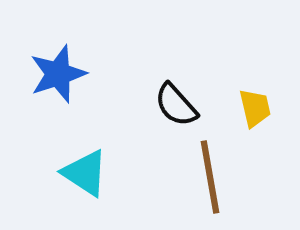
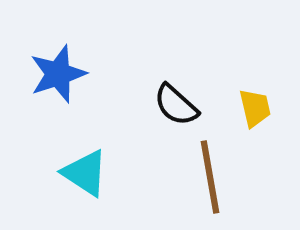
black semicircle: rotated 6 degrees counterclockwise
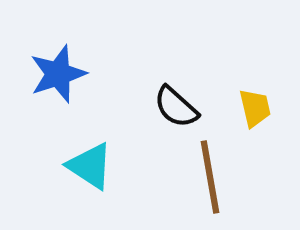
black semicircle: moved 2 px down
cyan triangle: moved 5 px right, 7 px up
